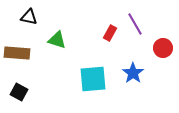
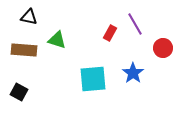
brown rectangle: moved 7 px right, 3 px up
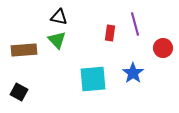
black triangle: moved 30 px right
purple line: rotated 15 degrees clockwise
red rectangle: rotated 21 degrees counterclockwise
green triangle: rotated 30 degrees clockwise
brown rectangle: rotated 10 degrees counterclockwise
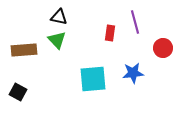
purple line: moved 2 px up
blue star: rotated 30 degrees clockwise
black square: moved 1 px left
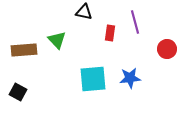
black triangle: moved 25 px right, 5 px up
red circle: moved 4 px right, 1 px down
blue star: moved 3 px left, 5 px down
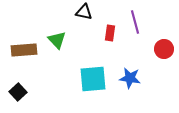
red circle: moved 3 px left
blue star: rotated 15 degrees clockwise
black square: rotated 18 degrees clockwise
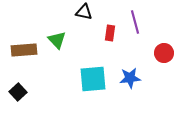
red circle: moved 4 px down
blue star: rotated 15 degrees counterclockwise
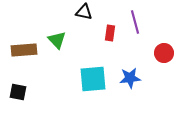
black square: rotated 36 degrees counterclockwise
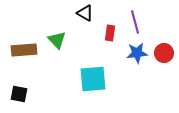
black triangle: moved 1 px right, 1 px down; rotated 18 degrees clockwise
blue star: moved 7 px right, 25 px up
black square: moved 1 px right, 2 px down
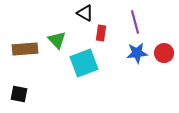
red rectangle: moved 9 px left
brown rectangle: moved 1 px right, 1 px up
cyan square: moved 9 px left, 16 px up; rotated 16 degrees counterclockwise
